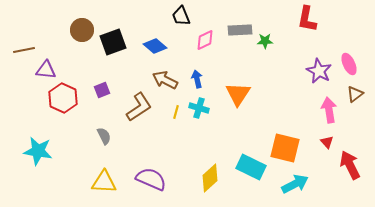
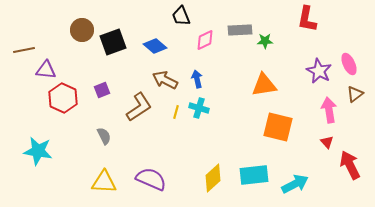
orange triangle: moved 26 px right, 9 px up; rotated 48 degrees clockwise
orange square: moved 7 px left, 21 px up
cyan rectangle: moved 3 px right, 8 px down; rotated 32 degrees counterclockwise
yellow diamond: moved 3 px right
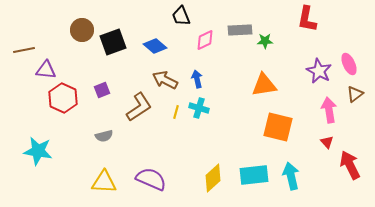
gray semicircle: rotated 102 degrees clockwise
cyan arrow: moved 4 px left, 8 px up; rotated 76 degrees counterclockwise
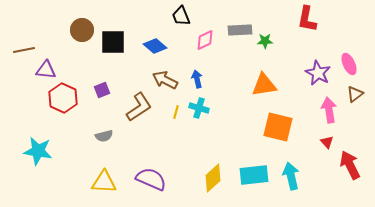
black square: rotated 20 degrees clockwise
purple star: moved 1 px left, 2 px down
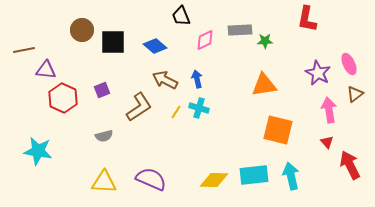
yellow line: rotated 16 degrees clockwise
orange square: moved 3 px down
yellow diamond: moved 1 px right, 2 px down; rotated 44 degrees clockwise
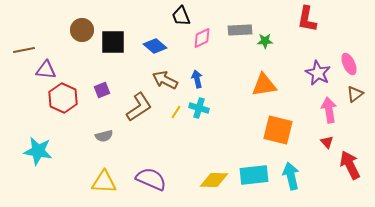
pink diamond: moved 3 px left, 2 px up
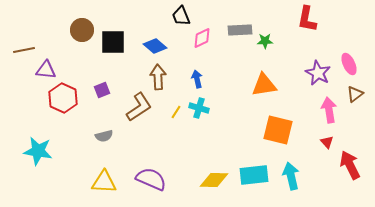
brown arrow: moved 7 px left, 3 px up; rotated 60 degrees clockwise
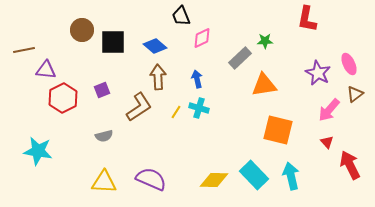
gray rectangle: moved 28 px down; rotated 40 degrees counterclockwise
red hexagon: rotated 8 degrees clockwise
pink arrow: rotated 130 degrees counterclockwise
cyan rectangle: rotated 52 degrees clockwise
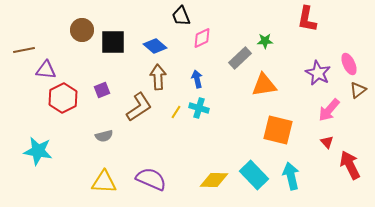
brown triangle: moved 3 px right, 4 px up
